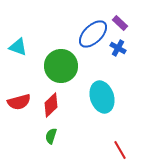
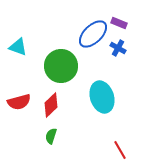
purple rectangle: moved 1 px left; rotated 21 degrees counterclockwise
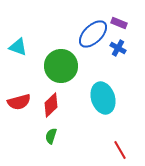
cyan ellipse: moved 1 px right, 1 px down
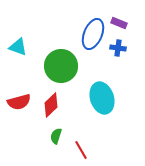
blue ellipse: rotated 24 degrees counterclockwise
blue cross: rotated 21 degrees counterclockwise
cyan ellipse: moved 1 px left
green semicircle: moved 5 px right
red line: moved 39 px left
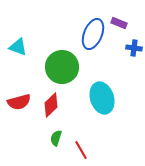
blue cross: moved 16 px right
green circle: moved 1 px right, 1 px down
green semicircle: moved 2 px down
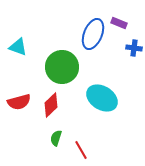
cyan ellipse: rotated 40 degrees counterclockwise
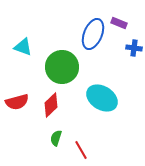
cyan triangle: moved 5 px right
red semicircle: moved 2 px left
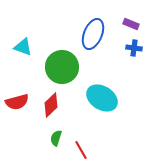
purple rectangle: moved 12 px right, 1 px down
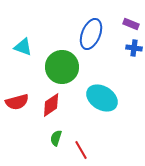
blue ellipse: moved 2 px left
red diamond: rotated 10 degrees clockwise
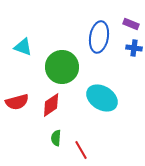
blue ellipse: moved 8 px right, 3 px down; rotated 12 degrees counterclockwise
green semicircle: rotated 14 degrees counterclockwise
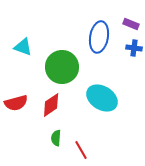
red semicircle: moved 1 px left, 1 px down
